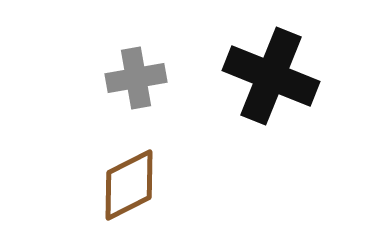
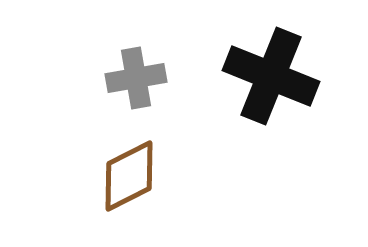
brown diamond: moved 9 px up
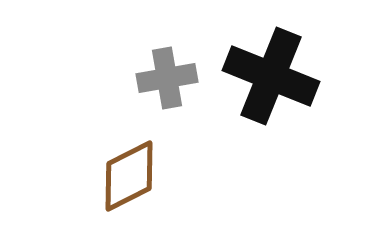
gray cross: moved 31 px right
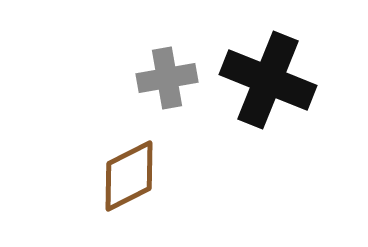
black cross: moved 3 px left, 4 px down
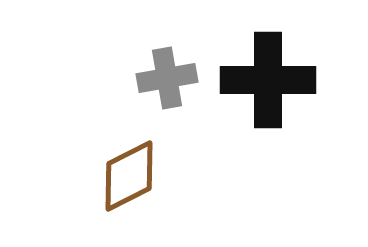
black cross: rotated 22 degrees counterclockwise
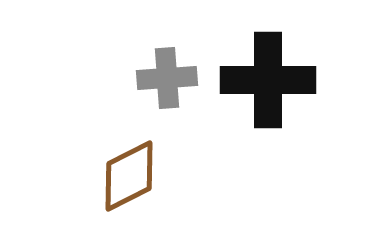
gray cross: rotated 6 degrees clockwise
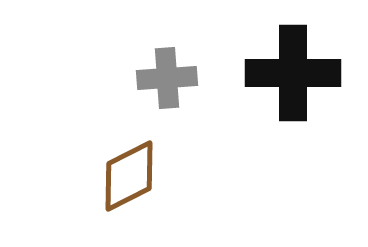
black cross: moved 25 px right, 7 px up
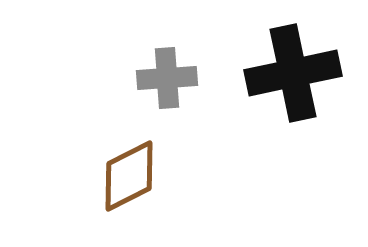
black cross: rotated 12 degrees counterclockwise
